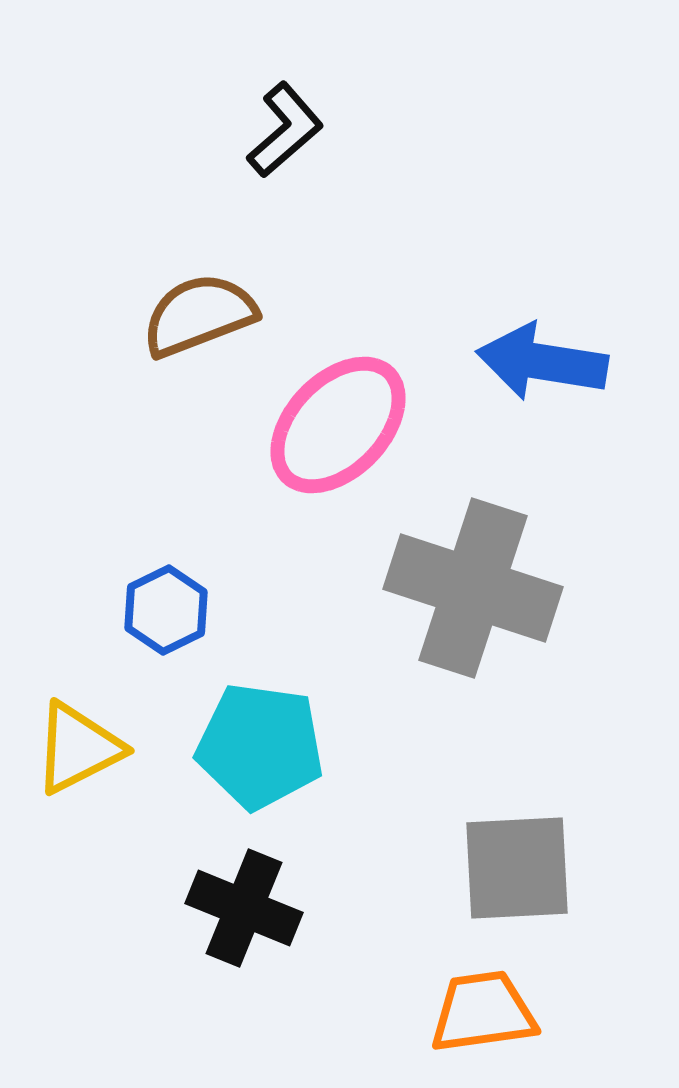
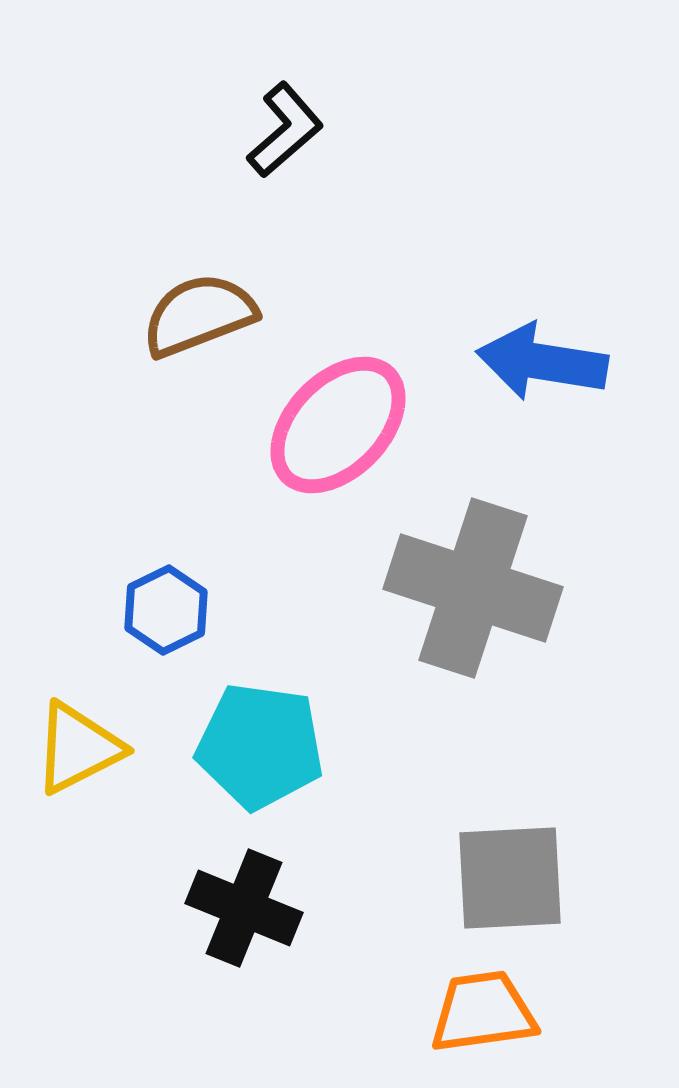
gray square: moved 7 px left, 10 px down
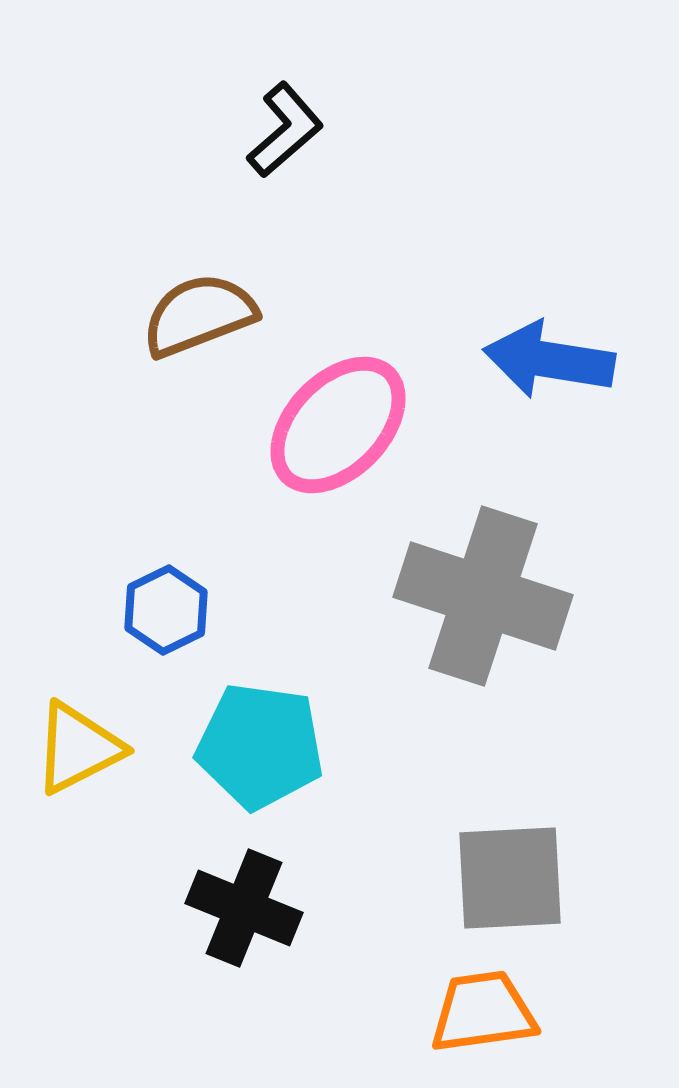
blue arrow: moved 7 px right, 2 px up
gray cross: moved 10 px right, 8 px down
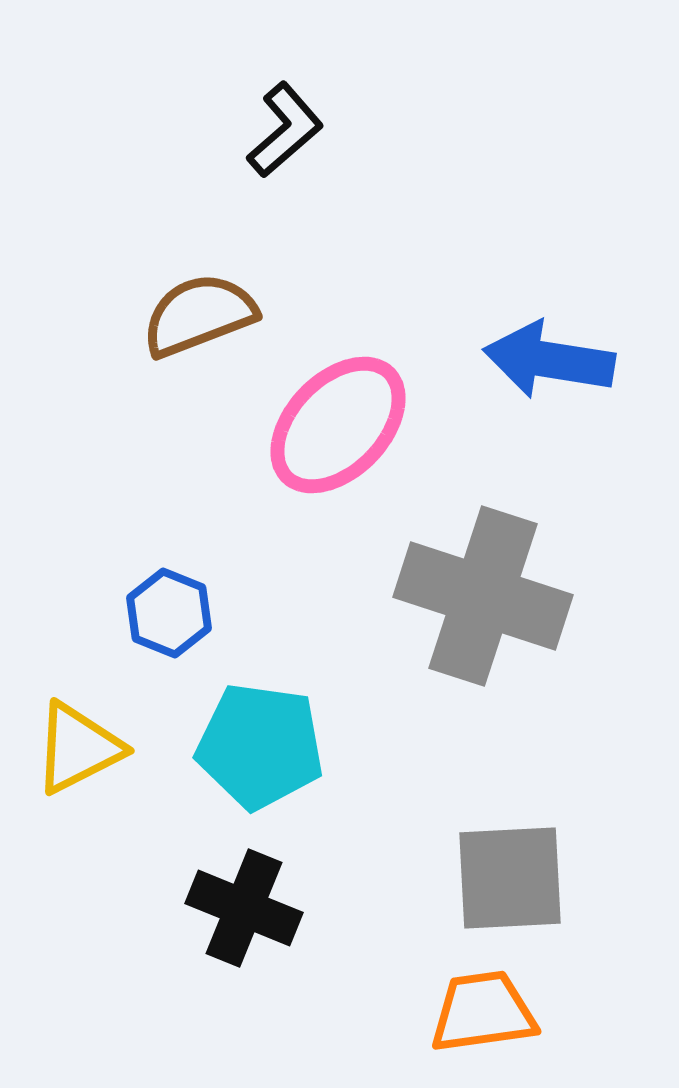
blue hexagon: moved 3 px right, 3 px down; rotated 12 degrees counterclockwise
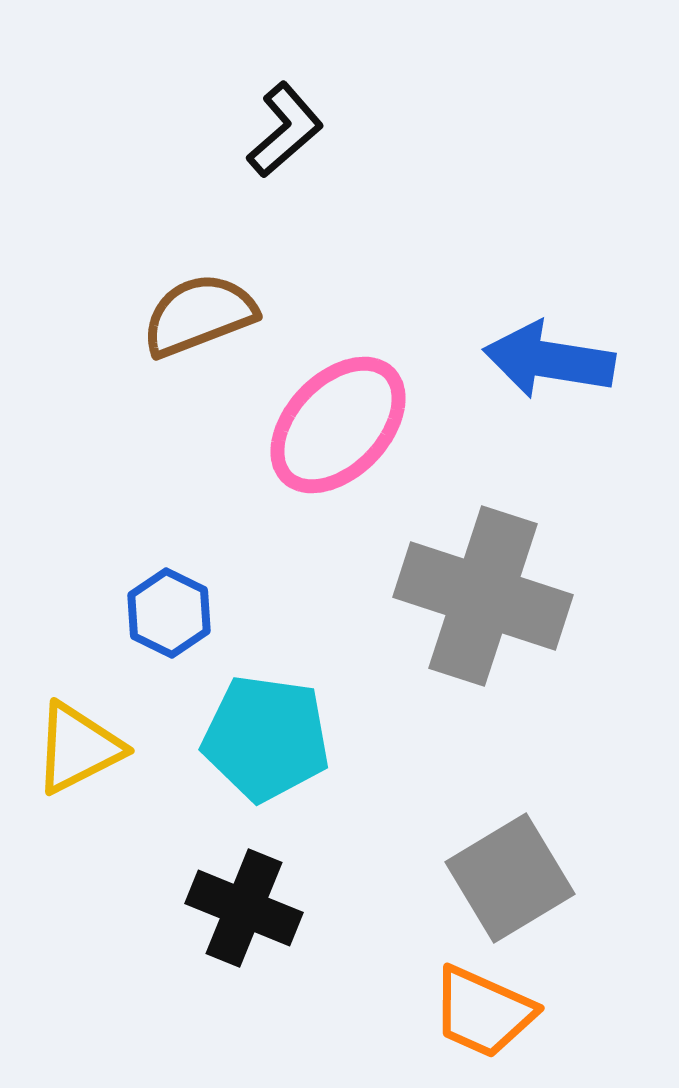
blue hexagon: rotated 4 degrees clockwise
cyan pentagon: moved 6 px right, 8 px up
gray square: rotated 28 degrees counterclockwise
orange trapezoid: rotated 148 degrees counterclockwise
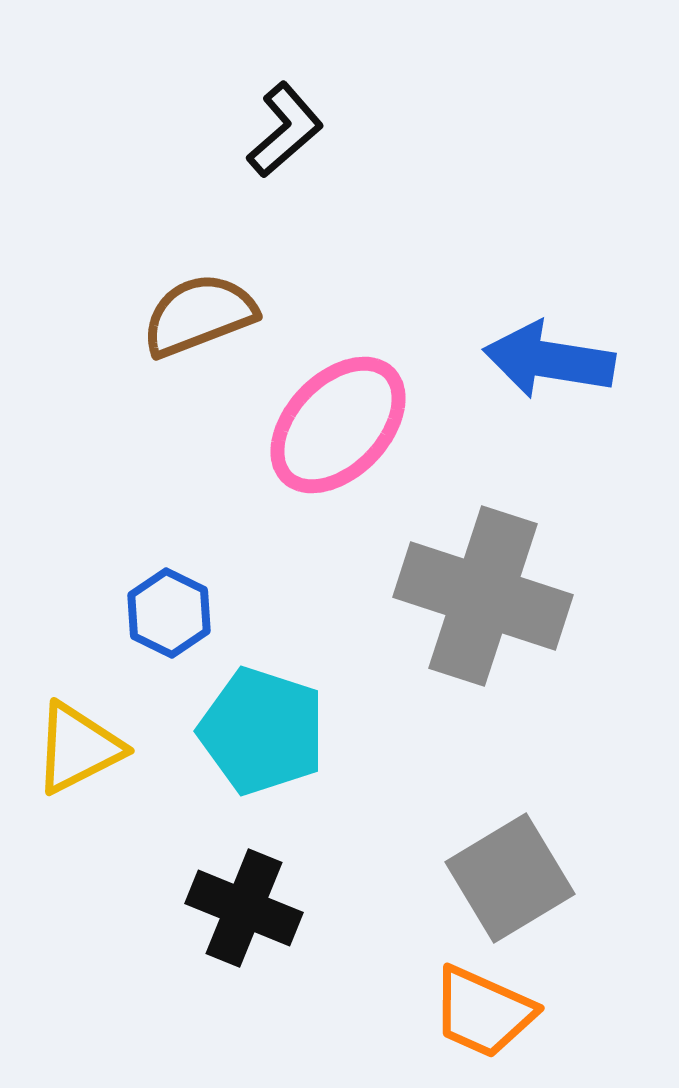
cyan pentagon: moved 4 px left, 7 px up; rotated 10 degrees clockwise
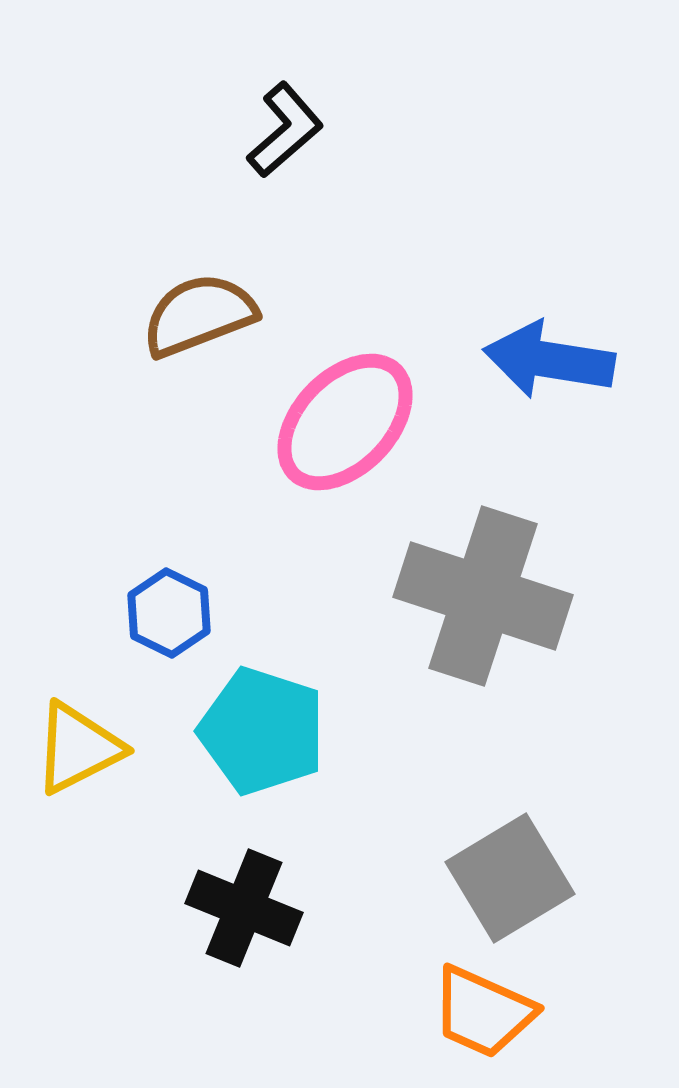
pink ellipse: moved 7 px right, 3 px up
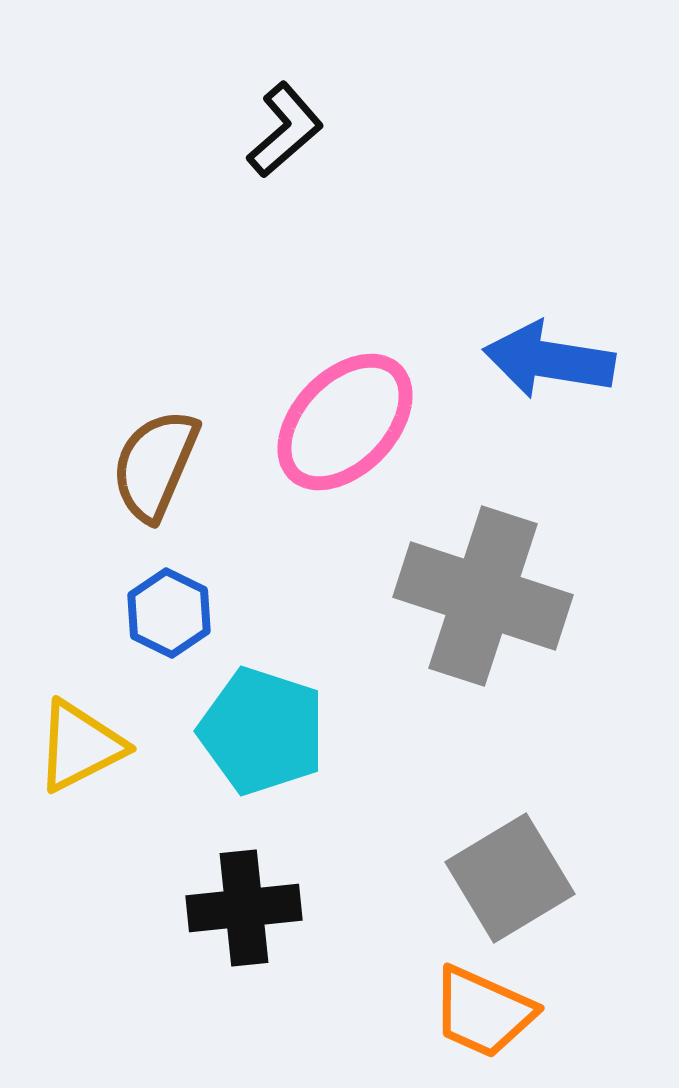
brown semicircle: moved 44 px left, 150 px down; rotated 46 degrees counterclockwise
yellow triangle: moved 2 px right, 2 px up
black cross: rotated 28 degrees counterclockwise
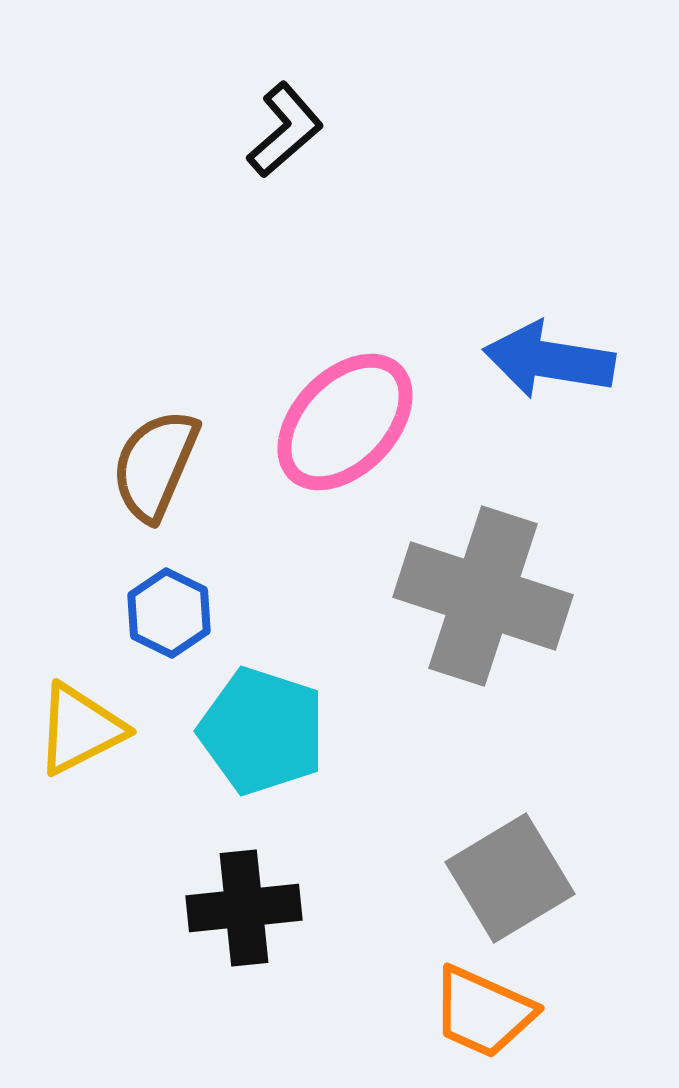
yellow triangle: moved 17 px up
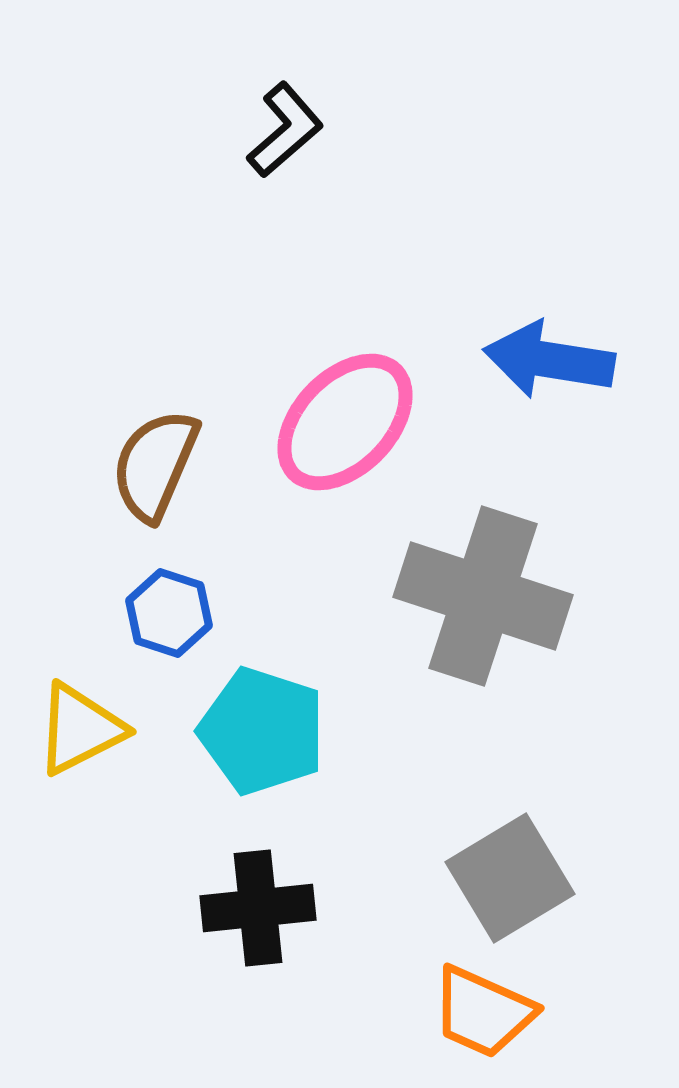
blue hexagon: rotated 8 degrees counterclockwise
black cross: moved 14 px right
